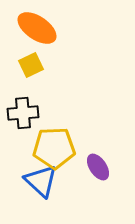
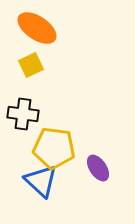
black cross: moved 1 px down; rotated 12 degrees clockwise
yellow pentagon: rotated 9 degrees clockwise
purple ellipse: moved 1 px down
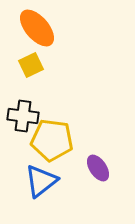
orange ellipse: rotated 15 degrees clockwise
black cross: moved 2 px down
yellow pentagon: moved 2 px left, 8 px up
blue triangle: rotated 39 degrees clockwise
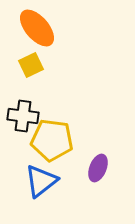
purple ellipse: rotated 56 degrees clockwise
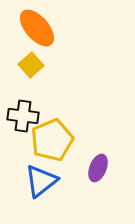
yellow square: rotated 15 degrees counterclockwise
yellow pentagon: rotated 30 degrees counterclockwise
